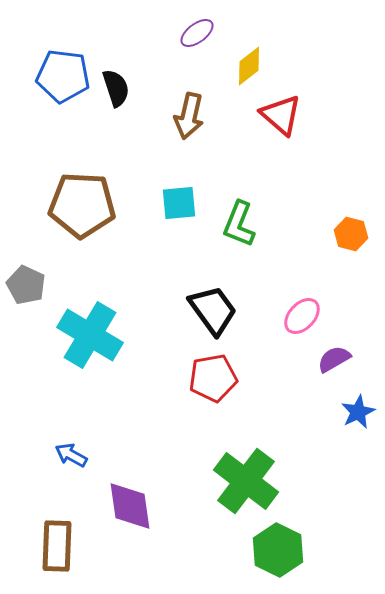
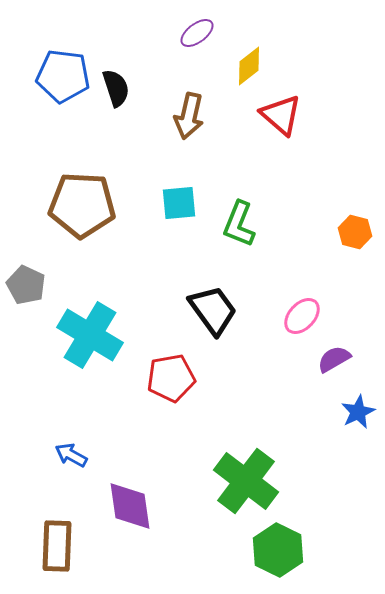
orange hexagon: moved 4 px right, 2 px up
red pentagon: moved 42 px left
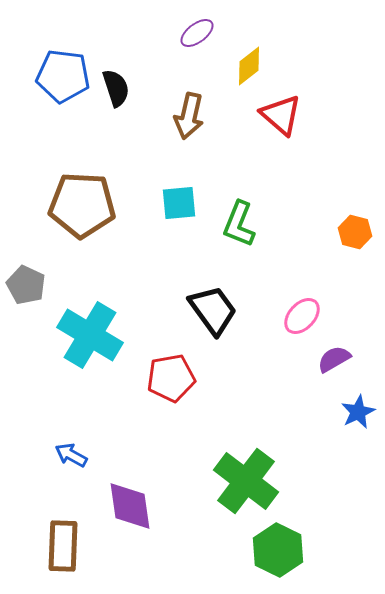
brown rectangle: moved 6 px right
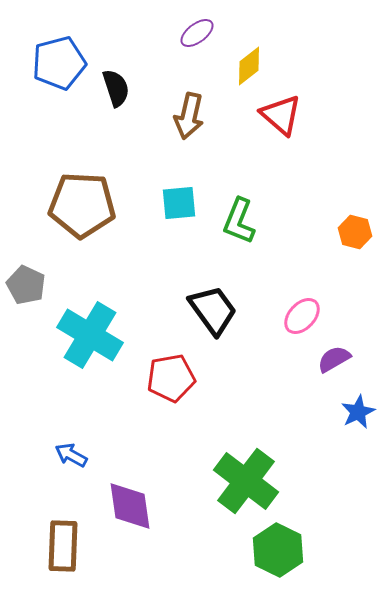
blue pentagon: moved 4 px left, 13 px up; rotated 22 degrees counterclockwise
green L-shape: moved 3 px up
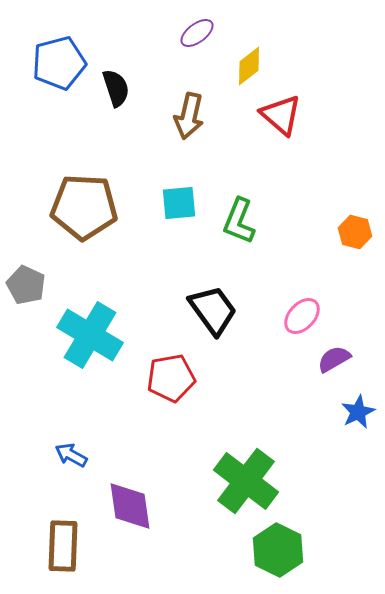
brown pentagon: moved 2 px right, 2 px down
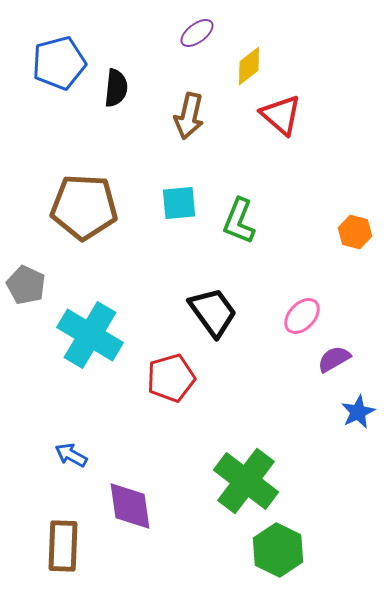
black semicircle: rotated 24 degrees clockwise
black trapezoid: moved 2 px down
red pentagon: rotated 6 degrees counterclockwise
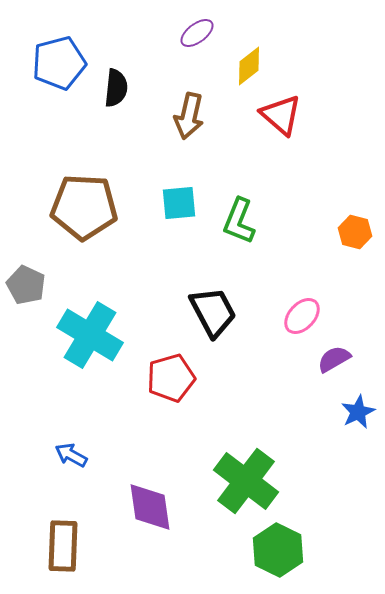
black trapezoid: rotated 8 degrees clockwise
purple diamond: moved 20 px right, 1 px down
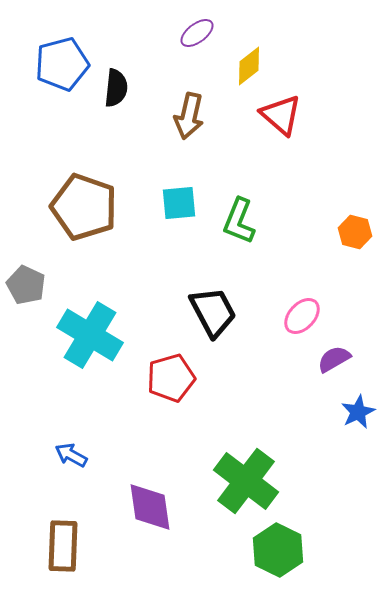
blue pentagon: moved 3 px right, 1 px down
brown pentagon: rotated 16 degrees clockwise
